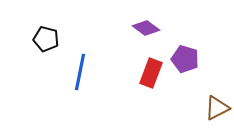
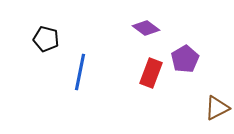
purple pentagon: rotated 24 degrees clockwise
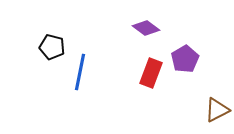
black pentagon: moved 6 px right, 8 px down
brown triangle: moved 2 px down
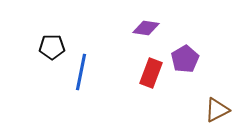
purple diamond: rotated 28 degrees counterclockwise
black pentagon: rotated 15 degrees counterclockwise
blue line: moved 1 px right
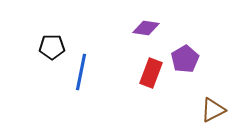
brown triangle: moved 4 px left
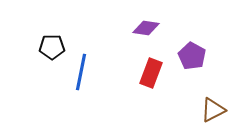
purple pentagon: moved 7 px right, 3 px up; rotated 12 degrees counterclockwise
